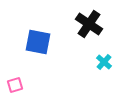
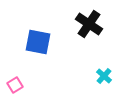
cyan cross: moved 14 px down
pink square: rotated 14 degrees counterclockwise
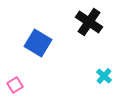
black cross: moved 2 px up
blue square: moved 1 px down; rotated 20 degrees clockwise
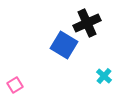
black cross: moved 2 px left, 1 px down; rotated 32 degrees clockwise
blue square: moved 26 px right, 2 px down
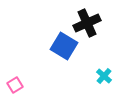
blue square: moved 1 px down
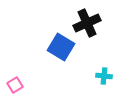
blue square: moved 3 px left, 1 px down
cyan cross: rotated 35 degrees counterclockwise
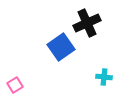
blue square: rotated 24 degrees clockwise
cyan cross: moved 1 px down
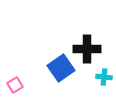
black cross: moved 26 px down; rotated 24 degrees clockwise
blue square: moved 21 px down
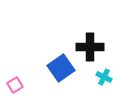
black cross: moved 3 px right, 2 px up
cyan cross: rotated 21 degrees clockwise
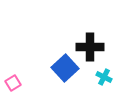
blue square: moved 4 px right; rotated 8 degrees counterclockwise
pink square: moved 2 px left, 2 px up
